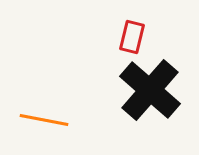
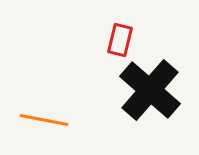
red rectangle: moved 12 px left, 3 px down
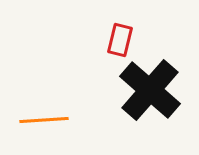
orange line: rotated 15 degrees counterclockwise
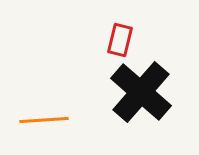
black cross: moved 9 px left, 2 px down
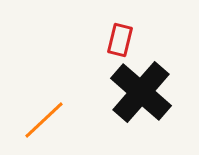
orange line: rotated 39 degrees counterclockwise
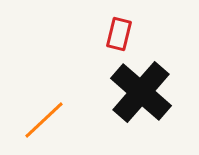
red rectangle: moved 1 px left, 6 px up
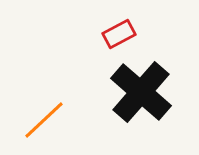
red rectangle: rotated 48 degrees clockwise
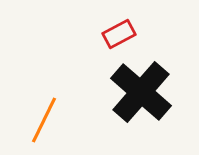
orange line: rotated 21 degrees counterclockwise
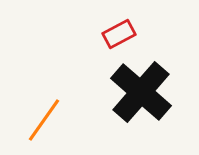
orange line: rotated 9 degrees clockwise
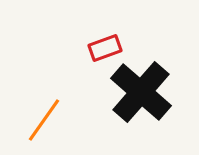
red rectangle: moved 14 px left, 14 px down; rotated 8 degrees clockwise
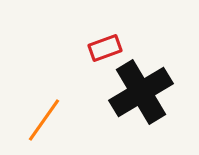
black cross: rotated 18 degrees clockwise
